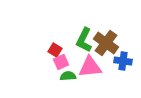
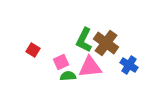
red square: moved 22 px left
blue cross: moved 6 px right, 4 px down; rotated 24 degrees clockwise
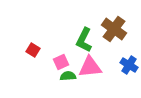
brown cross: moved 8 px right, 14 px up
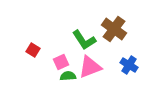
green L-shape: rotated 60 degrees counterclockwise
pink triangle: rotated 15 degrees counterclockwise
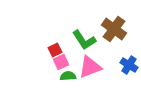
red square: moved 22 px right; rotated 32 degrees clockwise
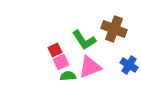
brown cross: rotated 15 degrees counterclockwise
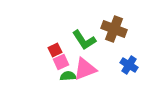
pink triangle: moved 5 px left, 2 px down
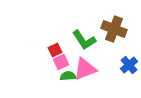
blue cross: rotated 18 degrees clockwise
